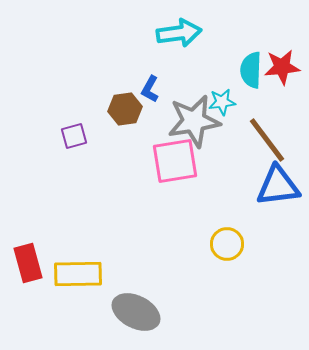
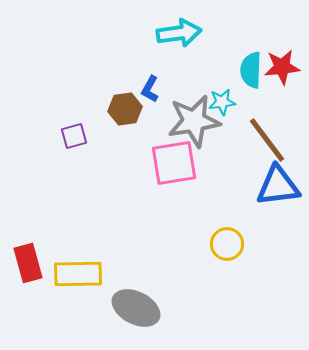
pink square: moved 1 px left, 2 px down
gray ellipse: moved 4 px up
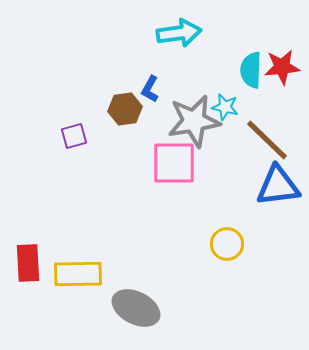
cyan star: moved 3 px right, 5 px down; rotated 20 degrees clockwise
brown line: rotated 9 degrees counterclockwise
pink square: rotated 9 degrees clockwise
red rectangle: rotated 12 degrees clockwise
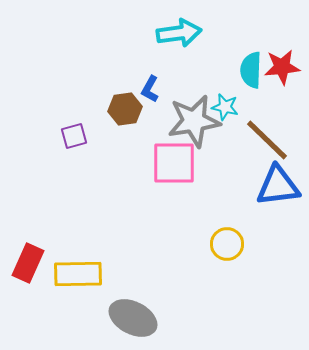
red rectangle: rotated 27 degrees clockwise
gray ellipse: moved 3 px left, 10 px down
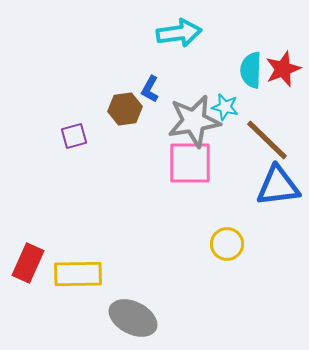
red star: moved 1 px right, 2 px down; rotated 15 degrees counterclockwise
pink square: moved 16 px right
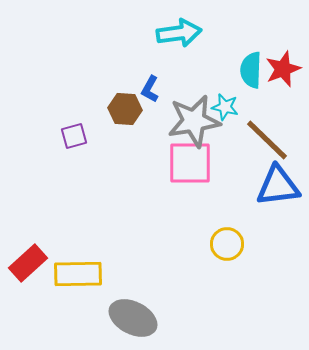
brown hexagon: rotated 12 degrees clockwise
red rectangle: rotated 24 degrees clockwise
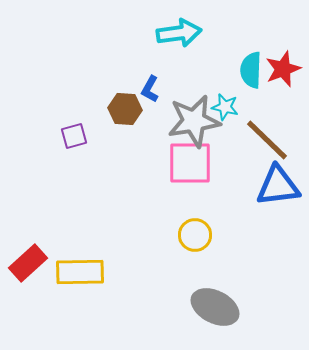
yellow circle: moved 32 px left, 9 px up
yellow rectangle: moved 2 px right, 2 px up
gray ellipse: moved 82 px right, 11 px up
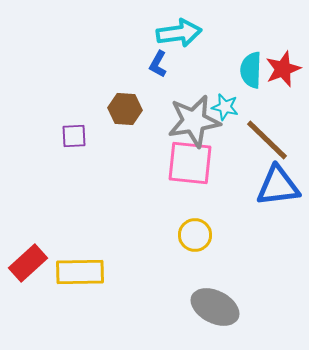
blue L-shape: moved 8 px right, 25 px up
purple square: rotated 12 degrees clockwise
pink square: rotated 6 degrees clockwise
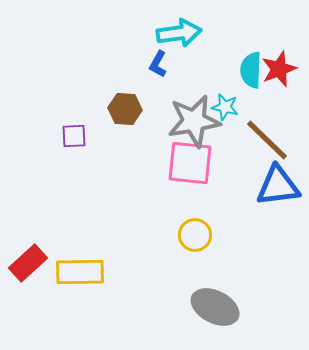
red star: moved 4 px left
